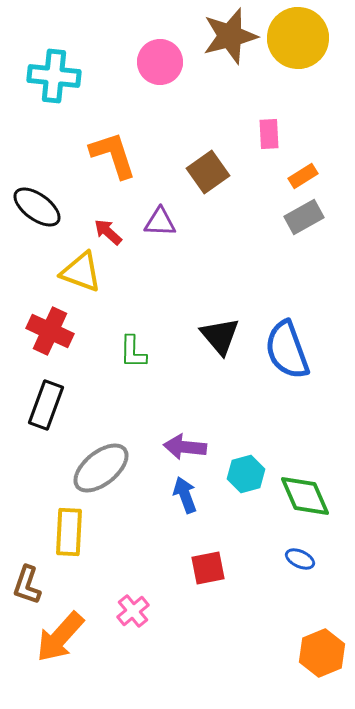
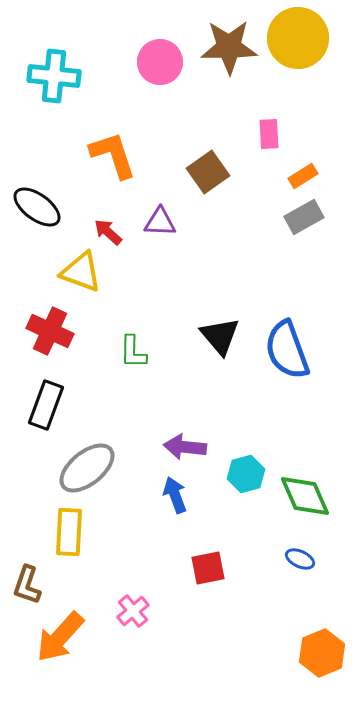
brown star: moved 1 px left, 11 px down; rotated 14 degrees clockwise
gray ellipse: moved 14 px left
blue arrow: moved 10 px left
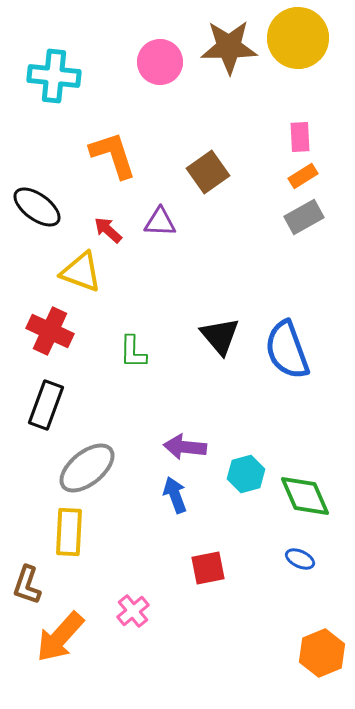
pink rectangle: moved 31 px right, 3 px down
red arrow: moved 2 px up
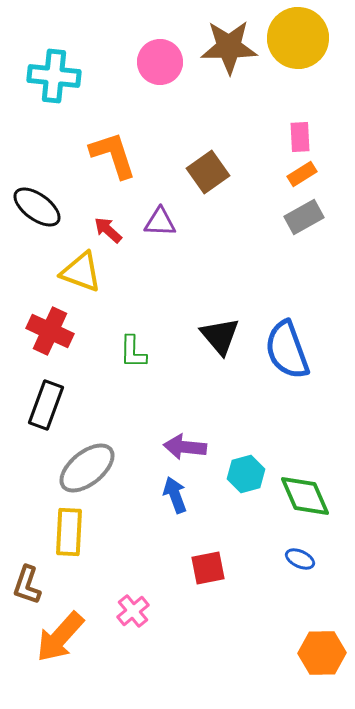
orange rectangle: moved 1 px left, 2 px up
orange hexagon: rotated 21 degrees clockwise
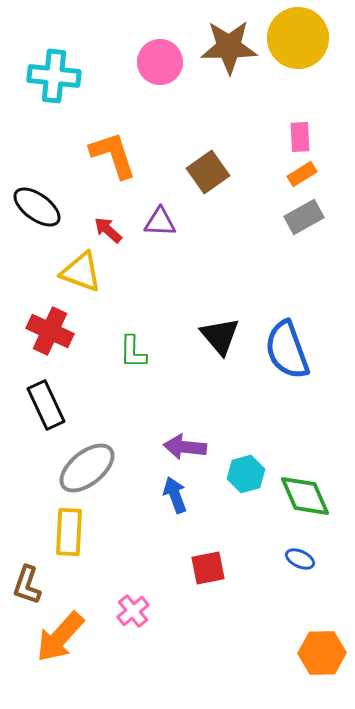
black rectangle: rotated 45 degrees counterclockwise
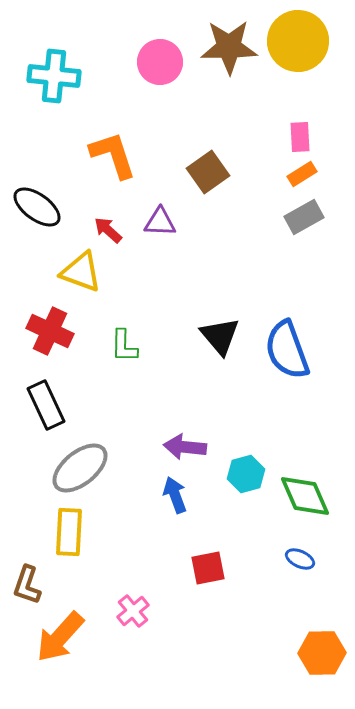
yellow circle: moved 3 px down
green L-shape: moved 9 px left, 6 px up
gray ellipse: moved 7 px left
